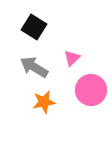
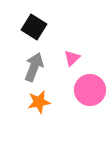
gray arrow: rotated 80 degrees clockwise
pink circle: moved 1 px left
orange star: moved 5 px left
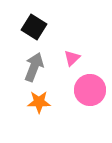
orange star: rotated 10 degrees clockwise
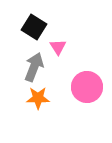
pink triangle: moved 14 px left, 11 px up; rotated 18 degrees counterclockwise
pink circle: moved 3 px left, 3 px up
orange star: moved 1 px left, 4 px up
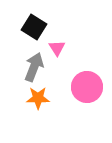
pink triangle: moved 1 px left, 1 px down
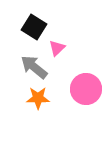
pink triangle: rotated 18 degrees clockwise
gray arrow: rotated 72 degrees counterclockwise
pink circle: moved 1 px left, 2 px down
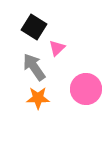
gray arrow: rotated 16 degrees clockwise
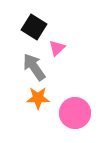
pink circle: moved 11 px left, 24 px down
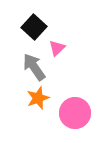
black square: rotated 10 degrees clockwise
orange star: rotated 20 degrees counterclockwise
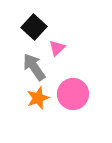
pink circle: moved 2 px left, 19 px up
